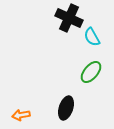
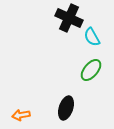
green ellipse: moved 2 px up
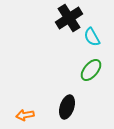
black cross: rotated 32 degrees clockwise
black ellipse: moved 1 px right, 1 px up
orange arrow: moved 4 px right
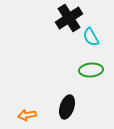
cyan semicircle: moved 1 px left
green ellipse: rotated 45 degrees clockwise
orange arrow: moved 2 px right
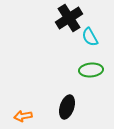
cyan semicircle: moved 1 px left
orange arrow: moved 4 px left, 1 px down
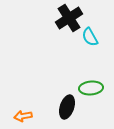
green ellipse: moved 18 px down
